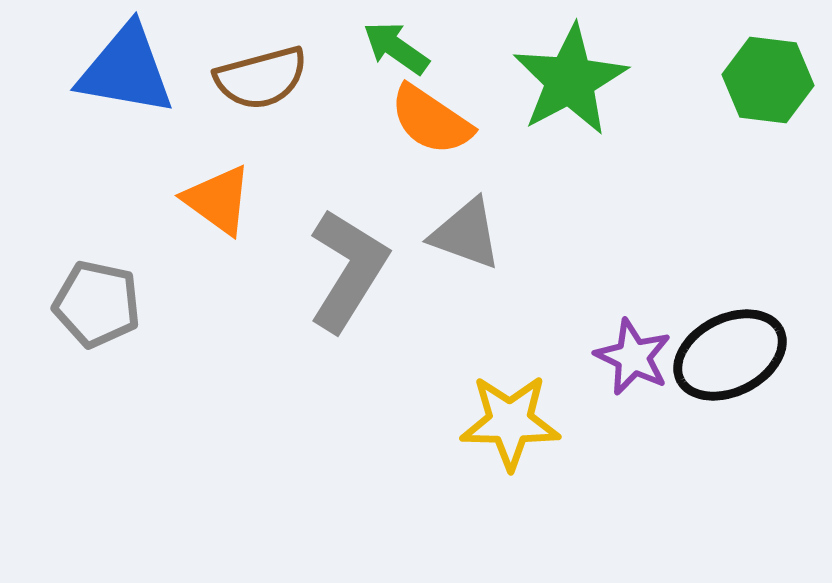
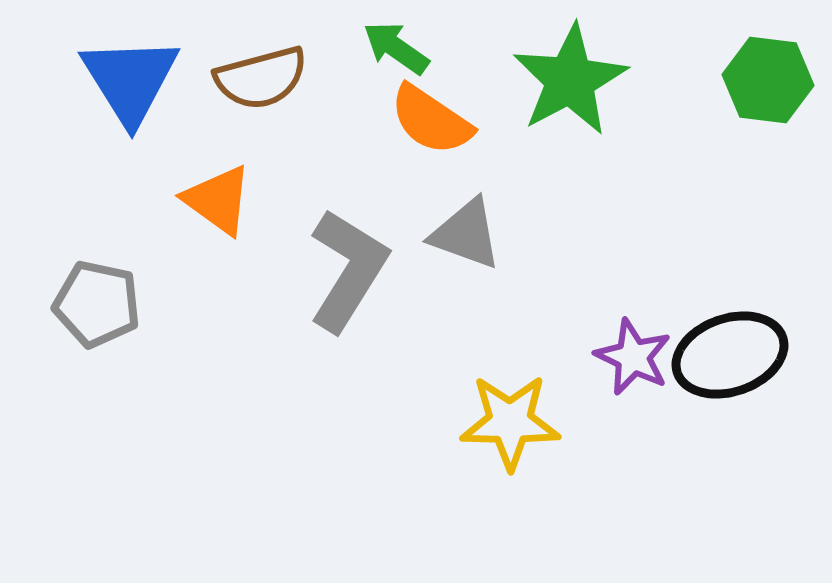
blue triangle: moved 4 px right, 10 px down; rotated 48 degrees clockwise
black ellipse: rotated 8 degrees clockwise
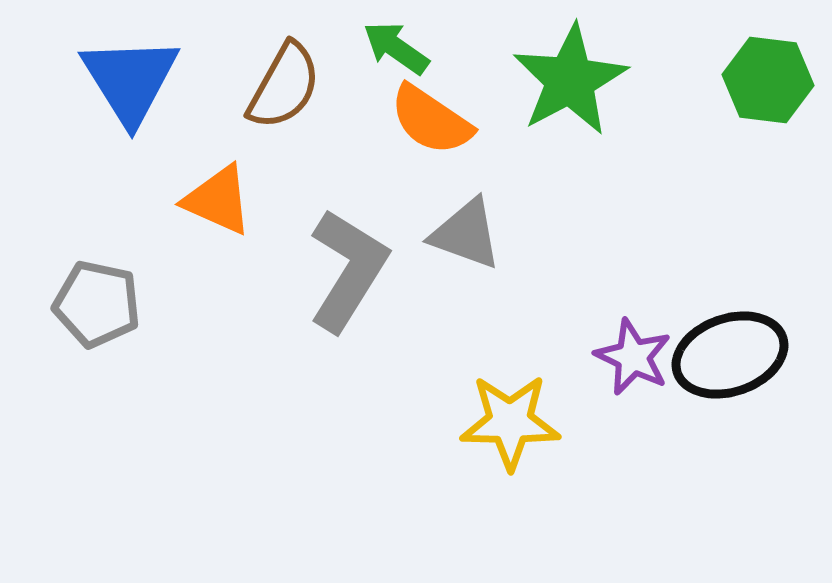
brown semicircle: moved 23 px right, 8 px down; rotated 46 degrees counterclockwise
orange triangle: rotated 12 degrees counterclockwise
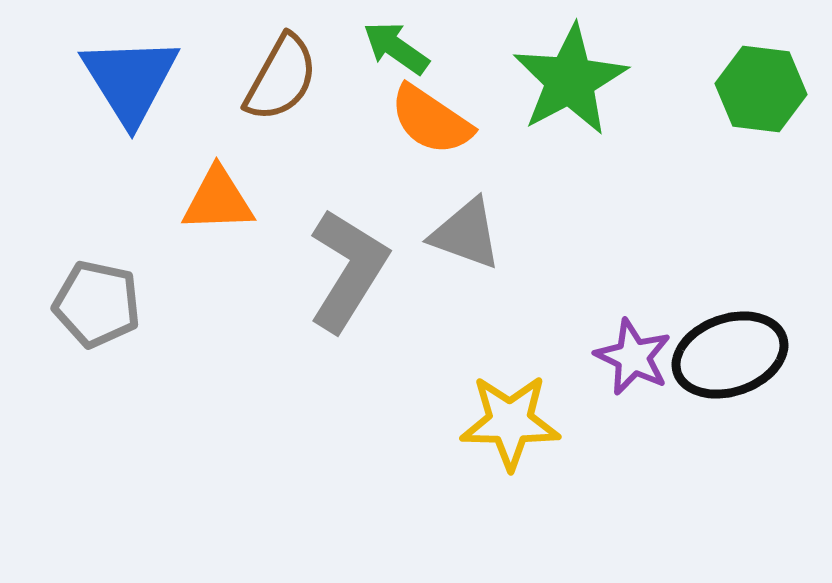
green hexagon: moved 7 px left, 9 px down
brown semicircle: moved 3 px left, 8 px up
orange triangle: rotated 26 degrees counterclockwise
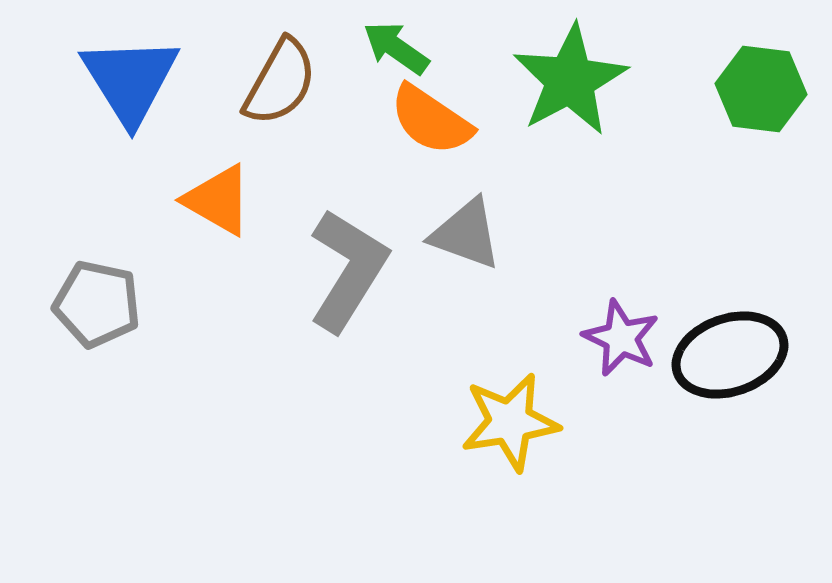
brown semicircle: moved 1 px left, 4 px down
orange triangle: rotated 32 degrees clockwise
purple star: moved 12 px left, 19 px up
yellow star: rotated 10 degrees counterclockwise
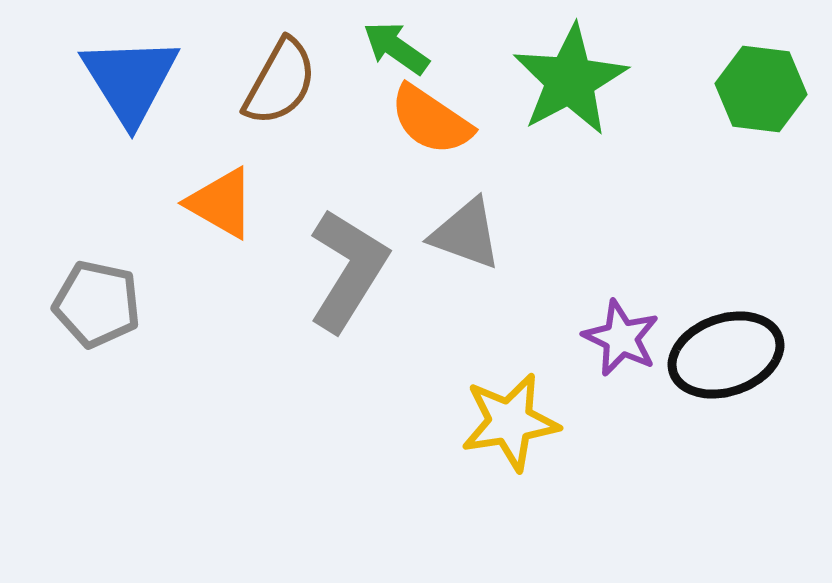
orange triangle: moved 3 px right, 3 px down
black ellipse: moved 4 px left
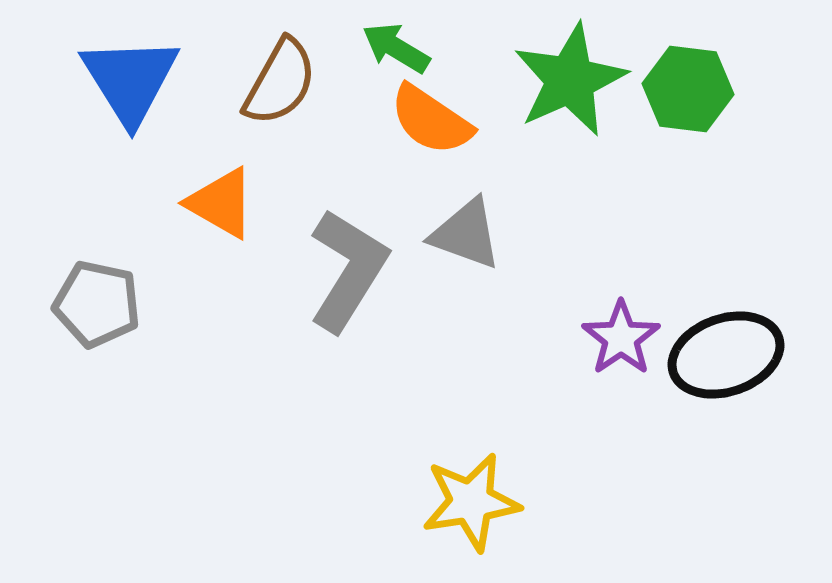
green arrow: rotated 4 degrees counterclockwise
green star: rotated 4 degrees clockwise
green hexagon: moved 73 px left
purple star: rotated 12 degrees clockwise
yellow star: moved 39 px left, 80 px down
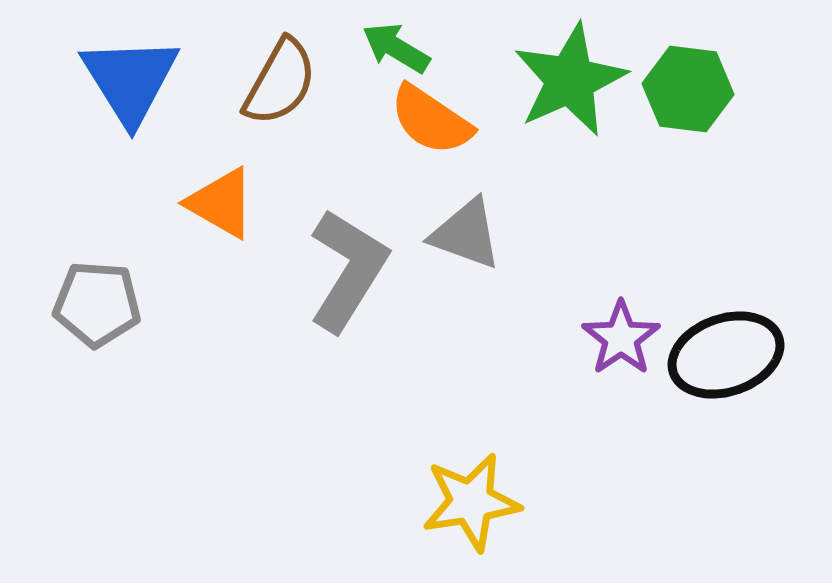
gray pentagon: rotated 8 degrees counterclockwise
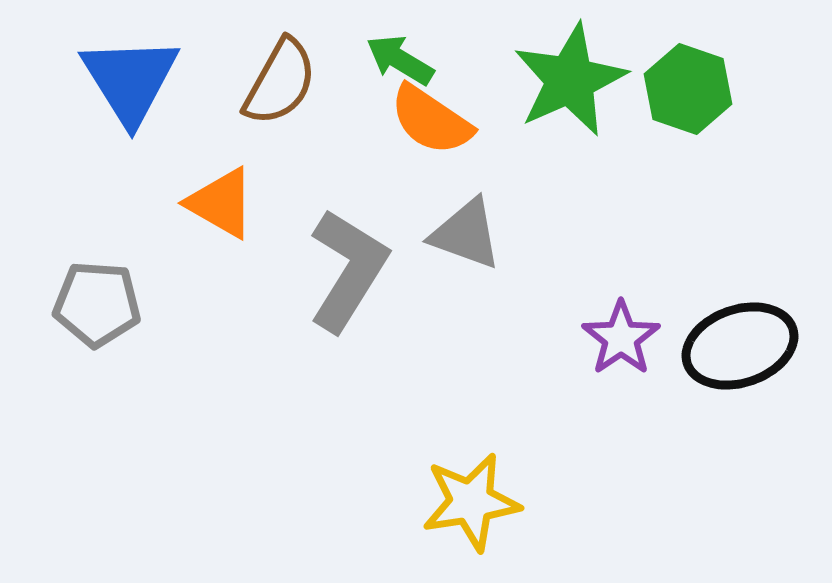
green arrow: moved 4 px right, 12 px down
green hexagon: rotated 12 degrees clockwise
black ellipse: moved 14 px right, 9 px up
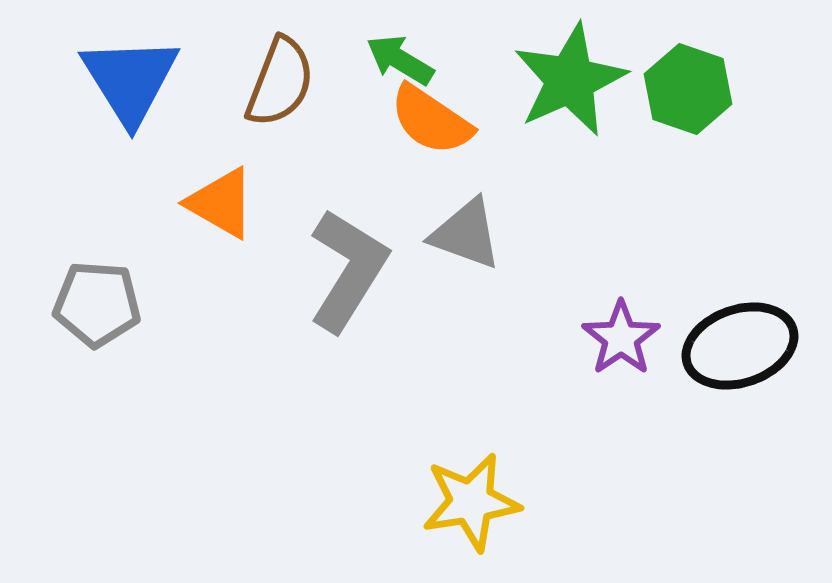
brown semicircle: rotated 8 degrees counterclockwise
